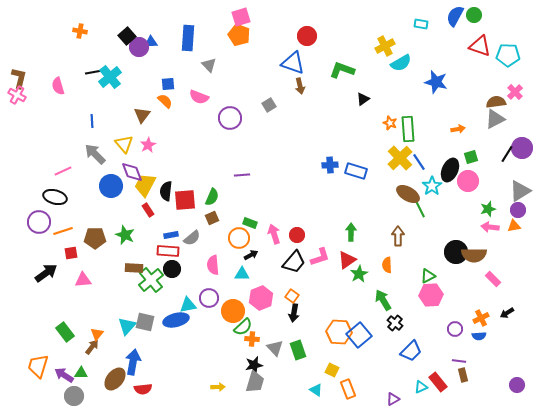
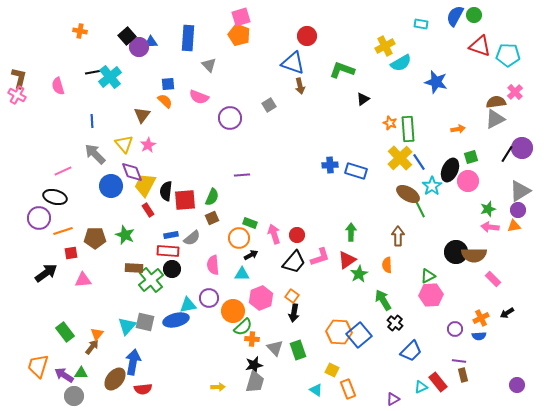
purple circle at (39, 222): moved 4 px up
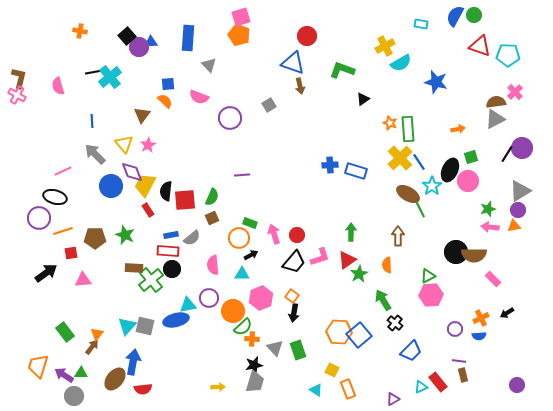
gray square at (145, 322): moved 4 px down
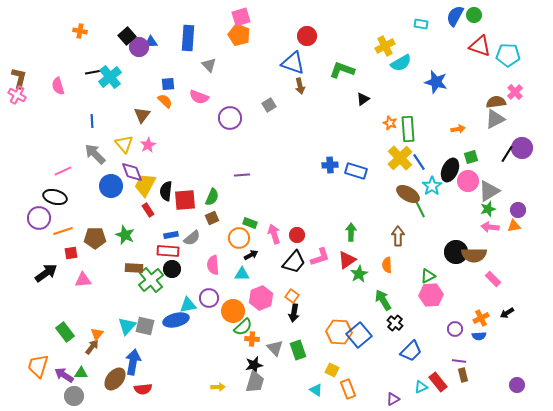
gray triangle at (520, 191): moved 31 px left
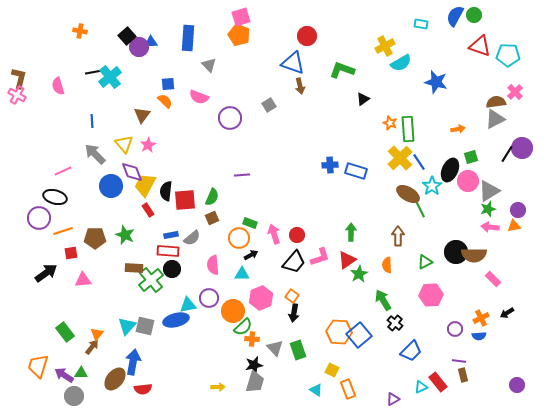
green triangle at (428, 276): moved 3 px left, 14 px up
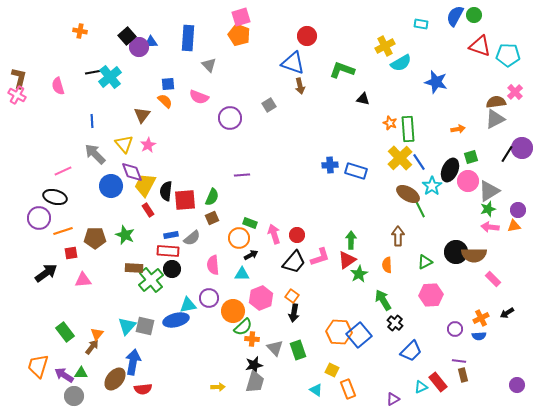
black triangle at (363, 99): rotated 48 degrees clockwise
green arrow at (351, 232): moved 8 px down
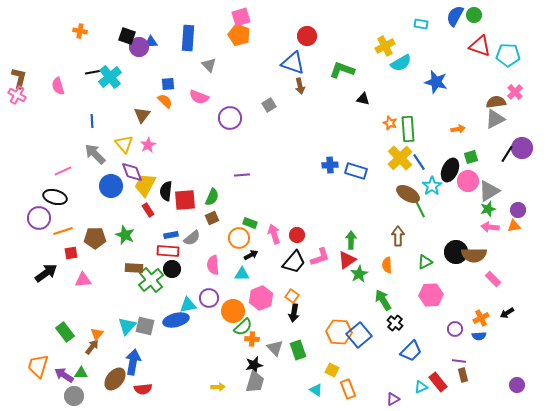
black square at (127, 36): rotated 30 degrees counterclockwise
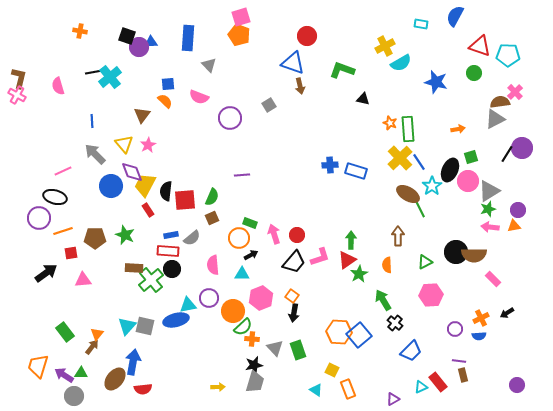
green circle at (474, 15): moved 58 px down
brown semicircle at (496, 102): moved 4 px right
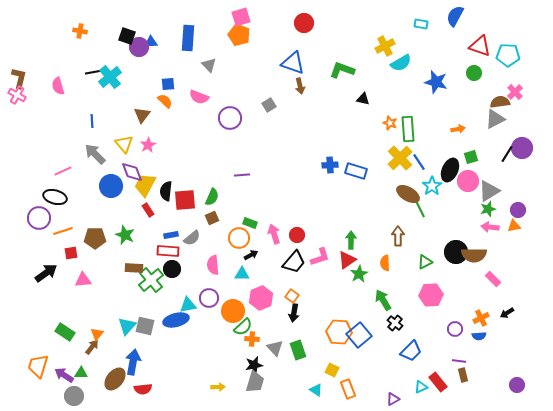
red circle at (307, 36): moved 3 px left, 13 px up
orange semicircle at (387, 265): moved 2 px left, 2 px up
green rectangle at (65, 332): rotated 18 degrees counterclockwise
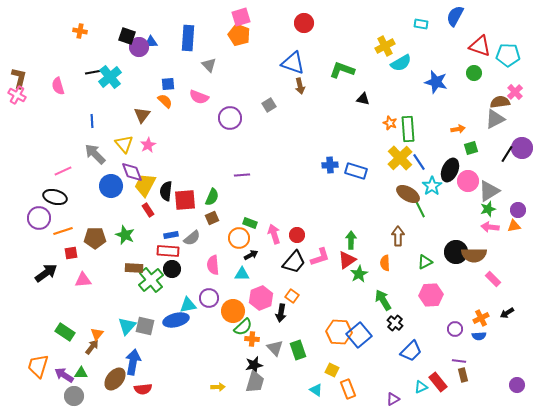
green square at (471, 157): moved 9 px up
black arrow at (294, 313): moved 13 px left
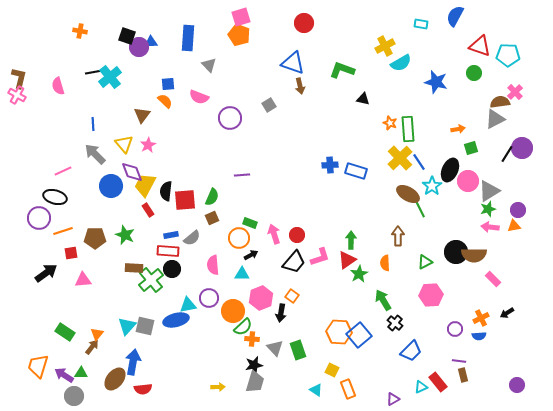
blue line at (92, 121): moved 1 px right, 3 px down
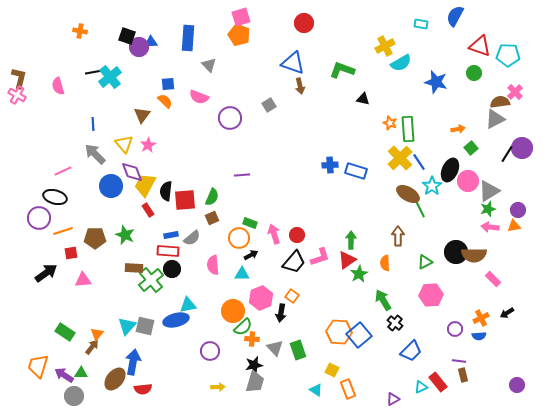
green square at (471, 148): rotated 24 degrees counterclockwise
purple circle at (209, 298): moved 1 px right, 53 px down
